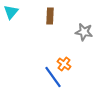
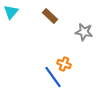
brown rectangle: rotated 49 degrees counterclockwise
orange cross: rotated 16 degrees counterclockwise
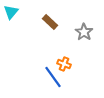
brown rectangle: moved 6 px down
gray star: rotated 24 degrees clockwise
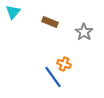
cyan triangle: moved 2 px right
brown rectangle: rotated 21 degrees counterclockwise
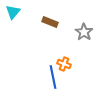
blue line: rotated 25 degrees clockwise
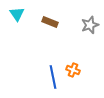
cyan triangle: moved 4 px right, 2 px down; rotated 14 degrees counterclockwise
gray star: moved 6 px right, 7 px up; rotated 18 degrees clockwise
orange cross: moved 9 px right, 6 px down
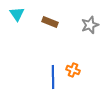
blue line: rotated 10 degrees clockwise
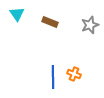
orange cross: moved 1 px right, 4 px down
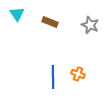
gray star: rotated 30 degrees counterclockwise
orange cross: moved 4 px right
